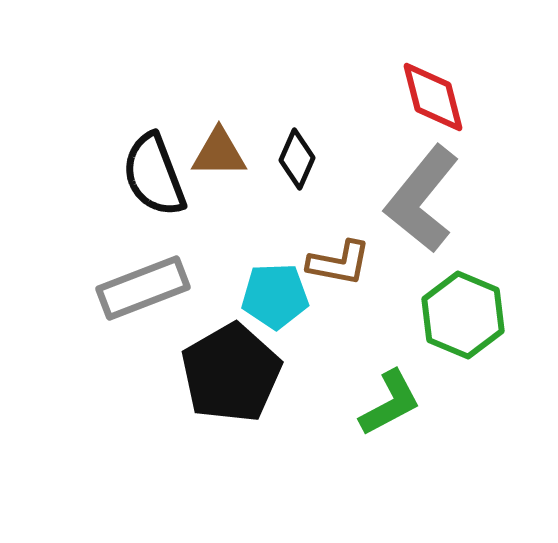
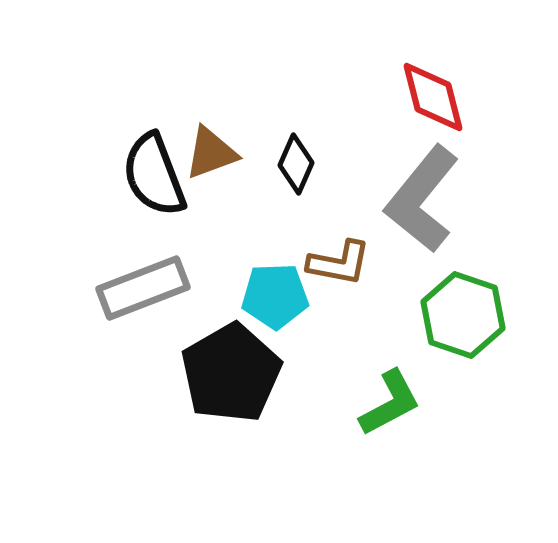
brown triangle: moved 8 px left; rotated 20 degrees counterclockwise
black diamond: moved 1 px left, 5 px down
green hexagon: rotated 4 degrees counterclockwise
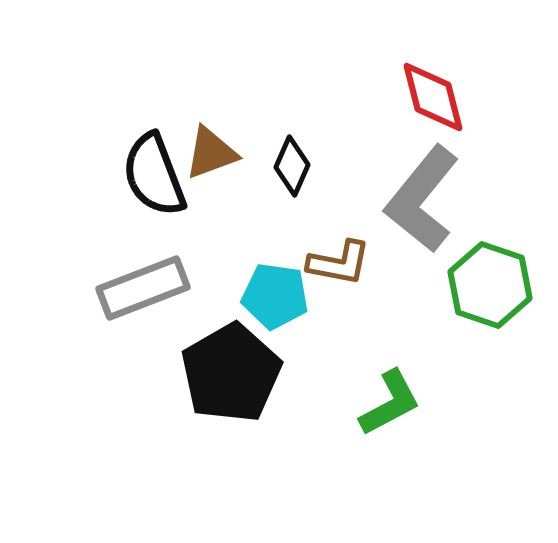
black diamond: moved 4 px left, 2 px down
cyan pentagon: rotated 10 degrees clockwise
green hexagon: moved 27 px right, 30 px up
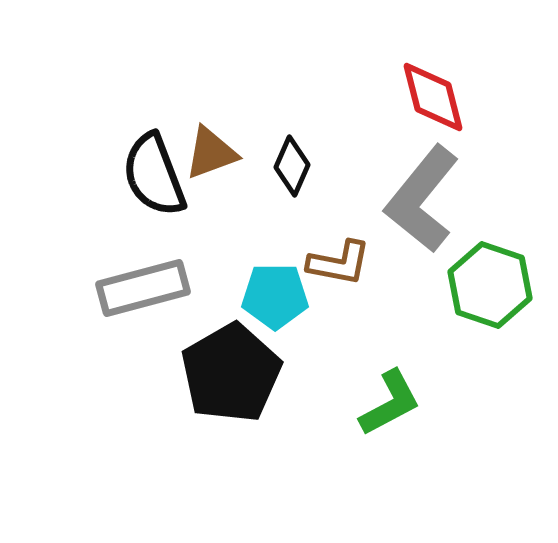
gray rectangle: rotated 6 degrees clockwise
cyan pentagon: rotated 8 degrees counterclockwise
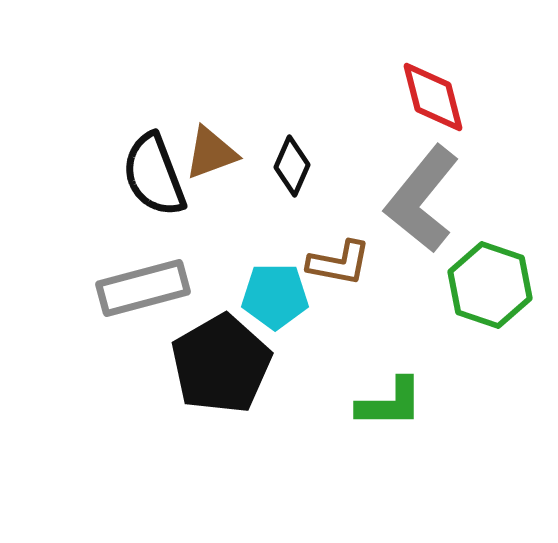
black pentagon: moved 10 px left, 9 px up
green L-shape: rotated 28 degrees clockwise
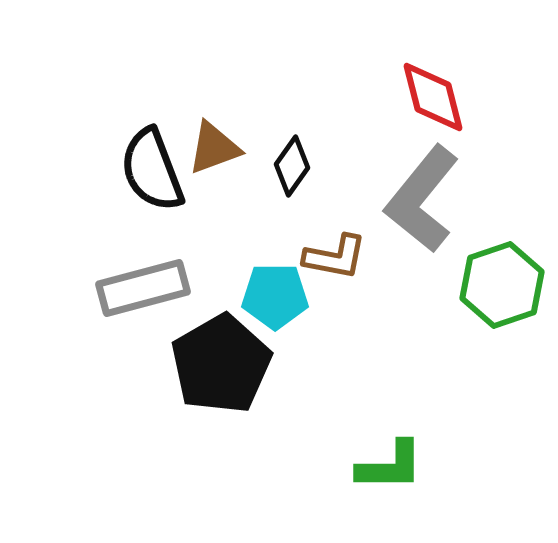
brown triangle: moved 3 px right, 5 px up
black diamond: rotated 12 degrees clockwise
black semicircle: moved 2 px left, 5 px up
brown L-shape: moved 4 px left, 6 px up
green hexagon: moved 12 px right; rotated 22 degrees clockwise
green L-shape: moved 63 px down
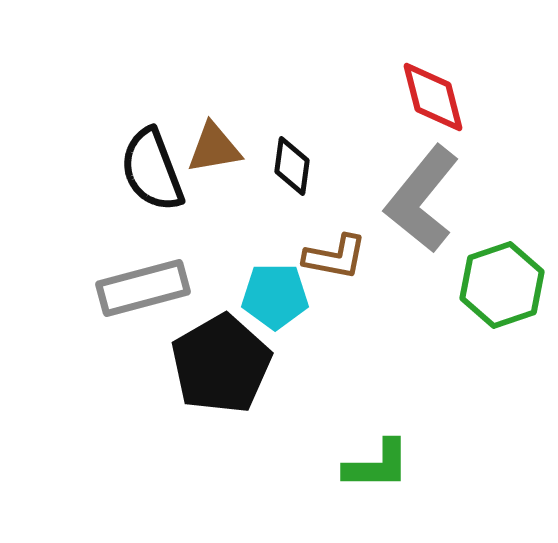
brown triangle: rotated 10 degrees clockwise
black diamond: rotated 28 degrees counterclockwise
green L-shape: moved 13 px left, 1 px up
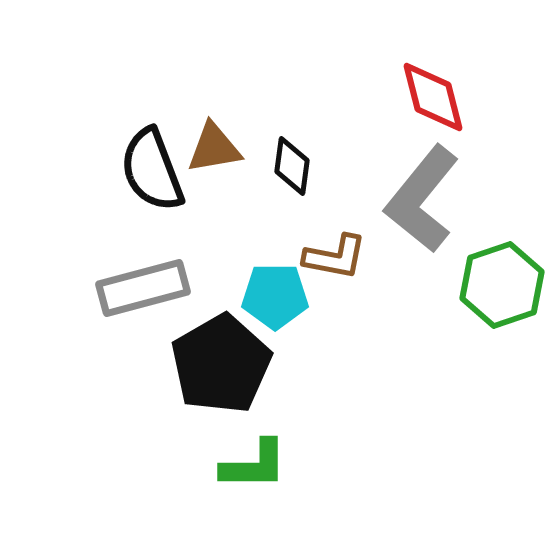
green L-shape: moved 123 px left
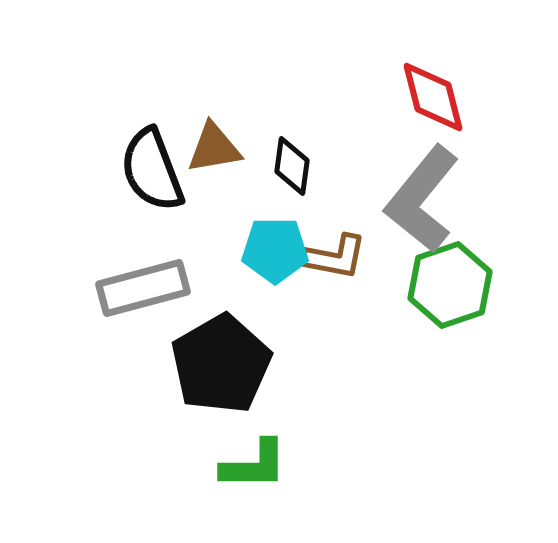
green hexagon: moved 52 px left
cyan pentagon: moved 46 px up
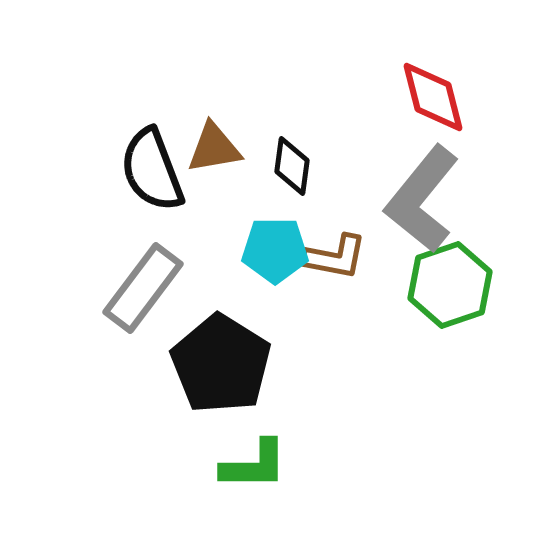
gray rectangle: rotated 38 degrees counterclockwise
black pentagon: rotated 10 degrees counterclockwise
